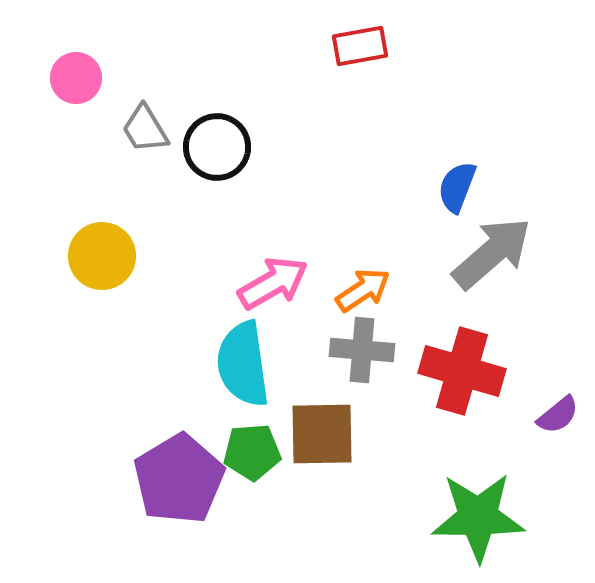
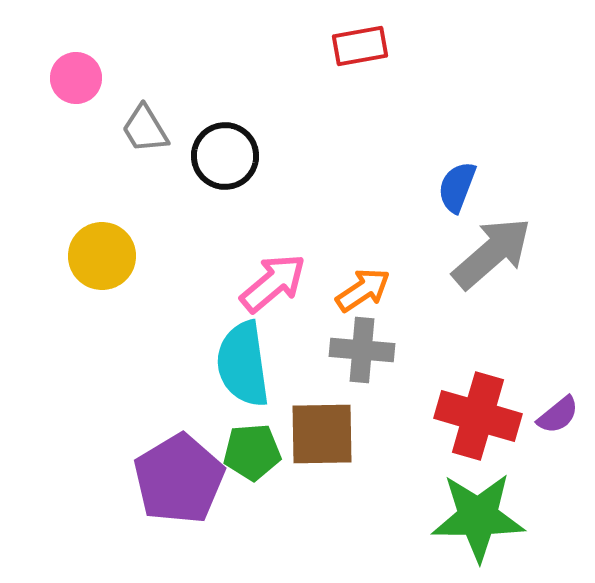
black circle: moved 8 px right, 9 px down
pink arrow: rotated 10 degrees counterclockwise
red cross: moved 16 px right, 45 px down
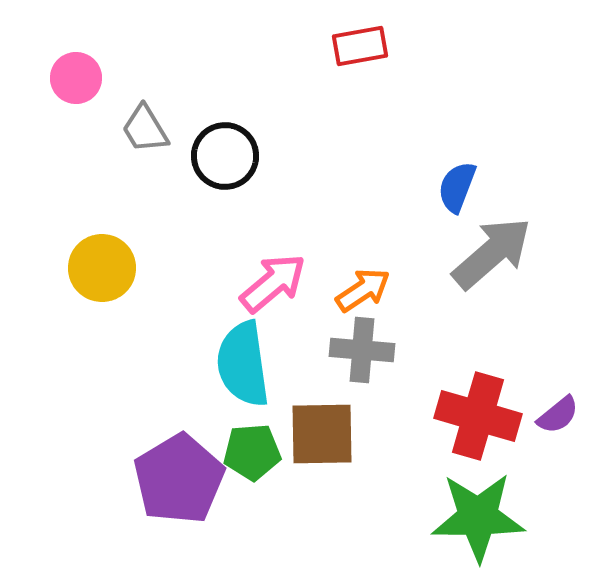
yellow circle: moved 12 px down
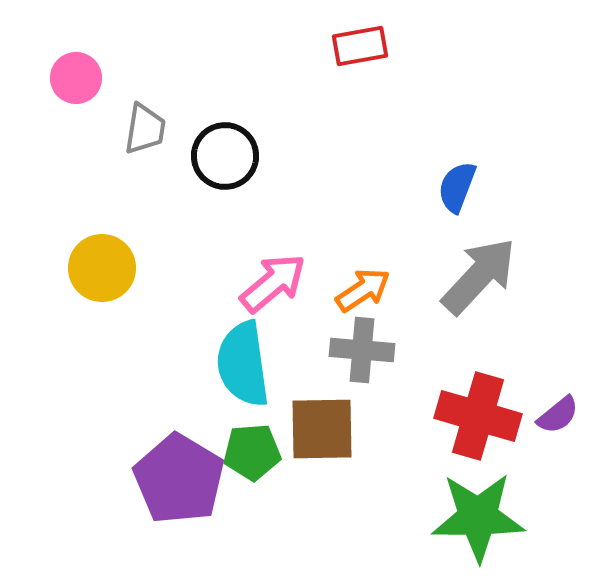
gray trapezoid: rotated 140 degrees counterclockwise
gray arrow: moved 13 px left, 23 px down; rotated 6 degrees counterclockwise
brown square: moved 5 px up
purple pentagon: rotated 10 degrees counterclockwise
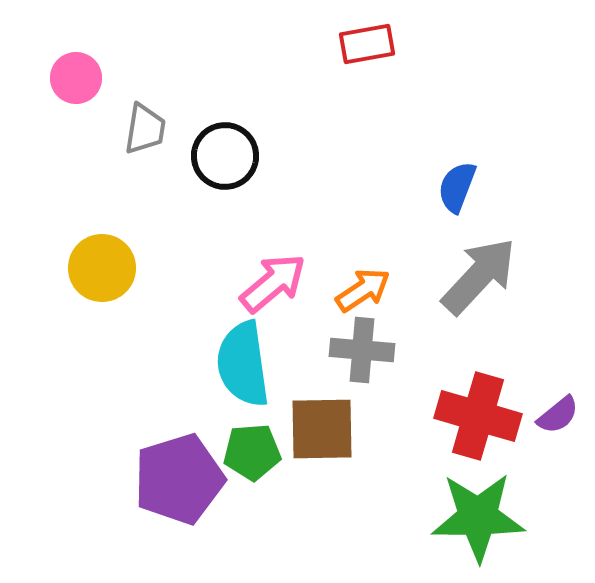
red rectangle: moved 7 px right, 2 px up
purple pentagon: rotated 24 degrees clockwise
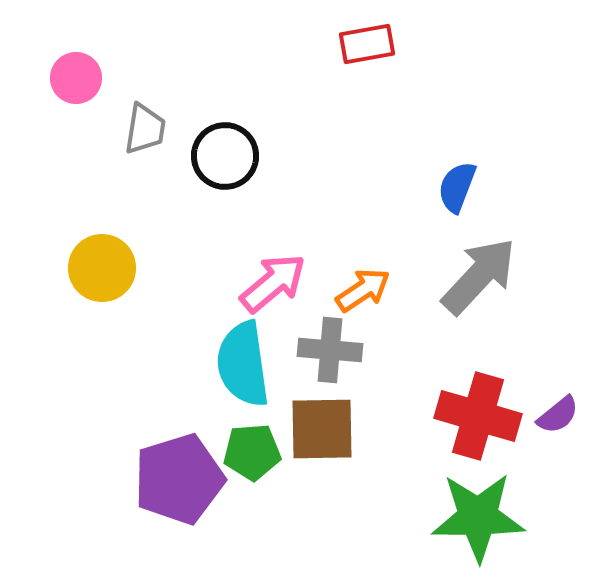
gray cross: moved 32 px left
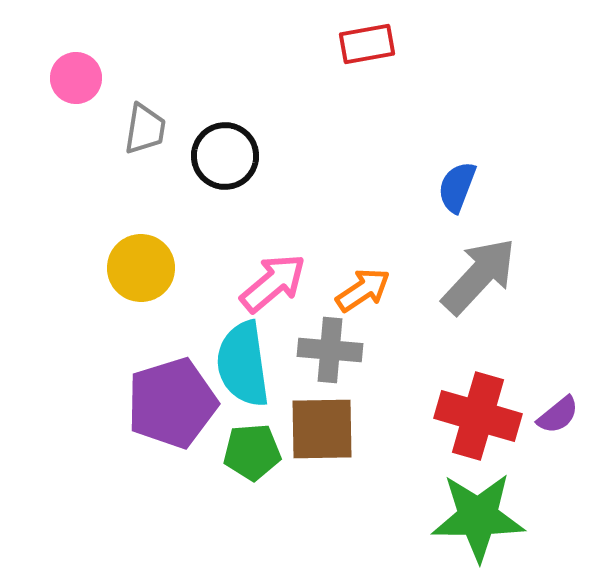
yellow circle: moved 39 px right
purple pentagon: moved 7 px left, 76 px up
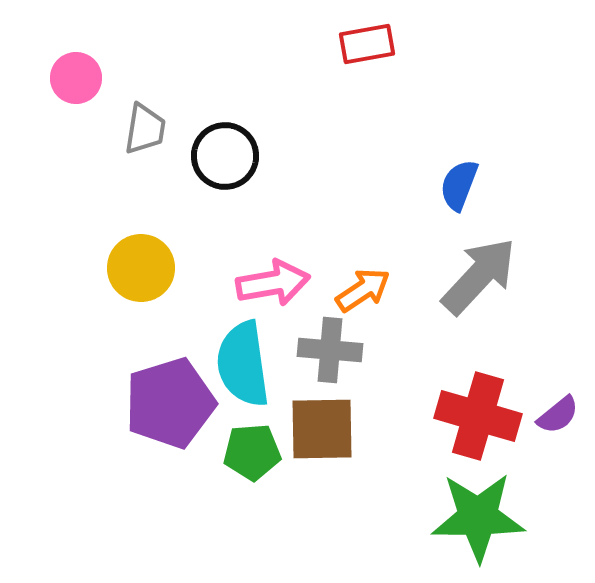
blue semicircle: moved 2 px right, 2 px up
pink arrow: rotated 30 degrees clockwise
purple pentagon: moved 2 px left
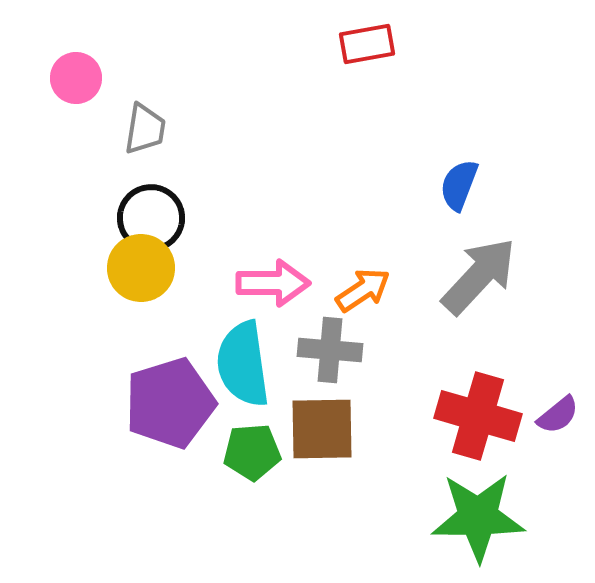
black circle: moved 74 px left, 62 px down
pink arrow: rotated 10 degrees clockwise
